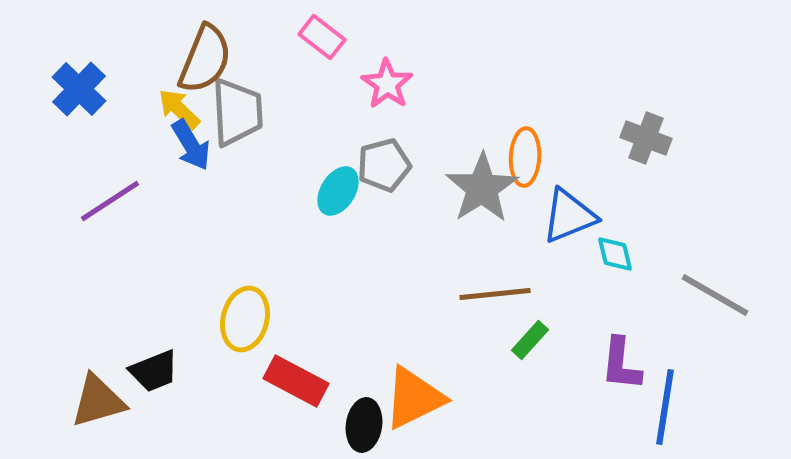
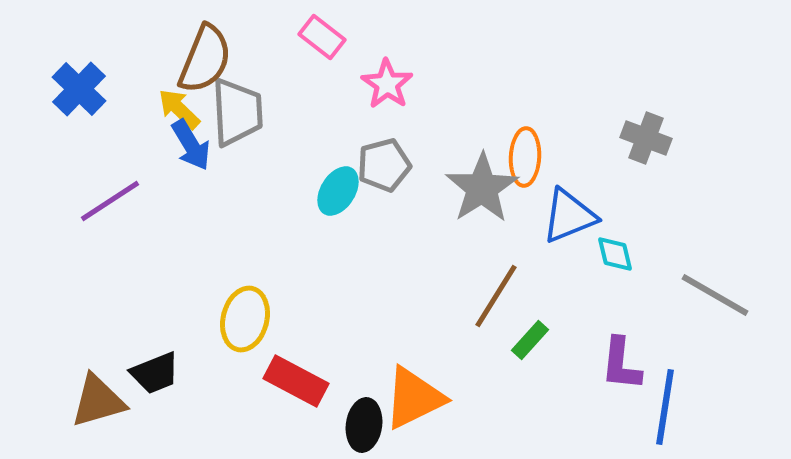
brown line: moved 1 px right, 2 px down; rotated 52 degrees counterclockwise
black trapezoid: moved 1 px right, 2 px down
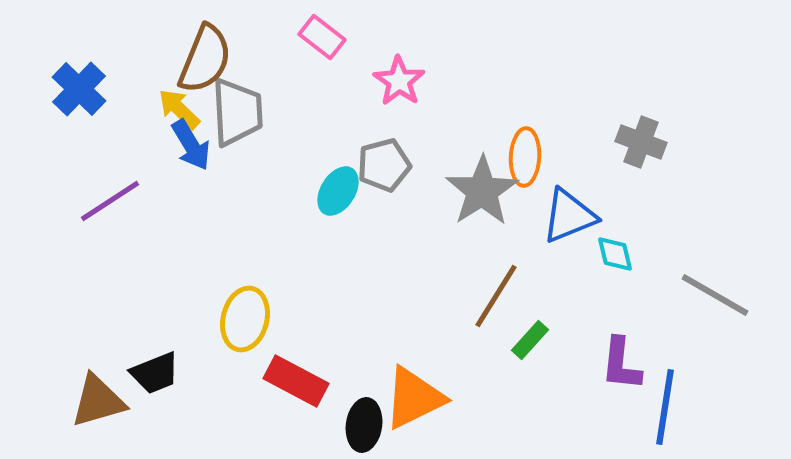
pink star: moved 12 px right, 3 px up
gray cross: moved 5 px left, 4 px down
gray star: moved 3 px down
